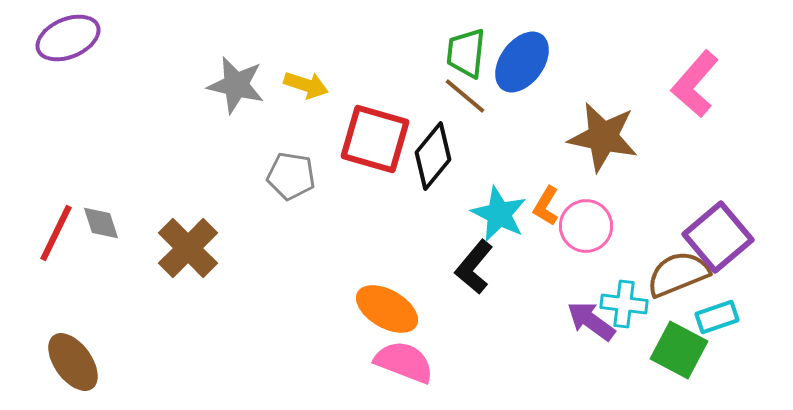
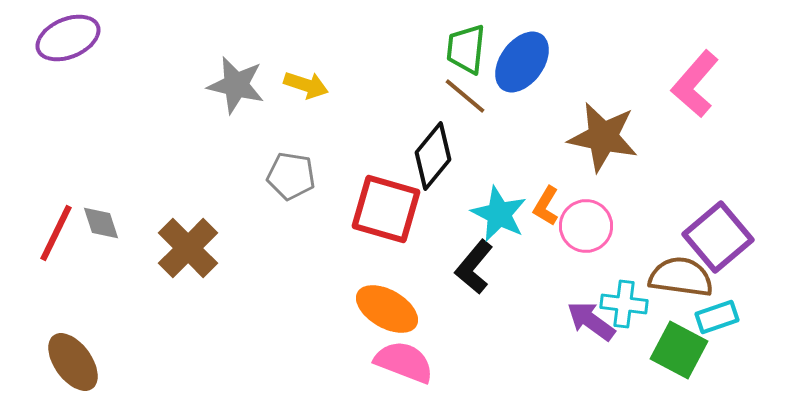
green trapezoid: moved 4 px up
red square: moved 11 px right, 70 px down
brown semicircle: moved 3 px right, 3 px down; rotated 30 degrees clockwise
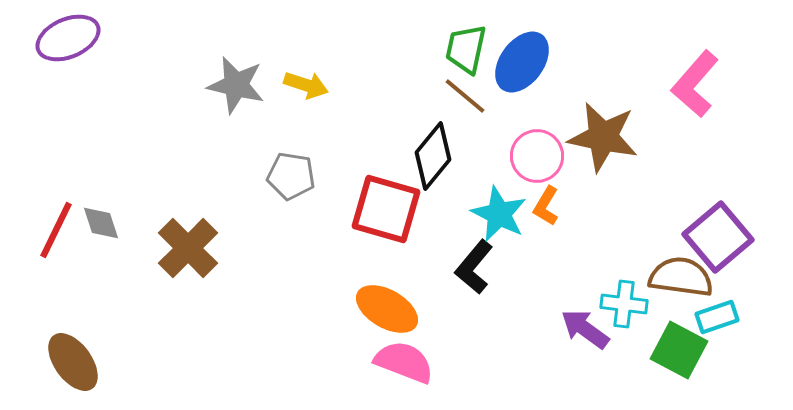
green trapezoid: rotated 6 degrees clockwise
pink circle: moved 49 px left, 70 px up
red line: moved 3 px up
purple arrow: moved 6 px left, 8 px down
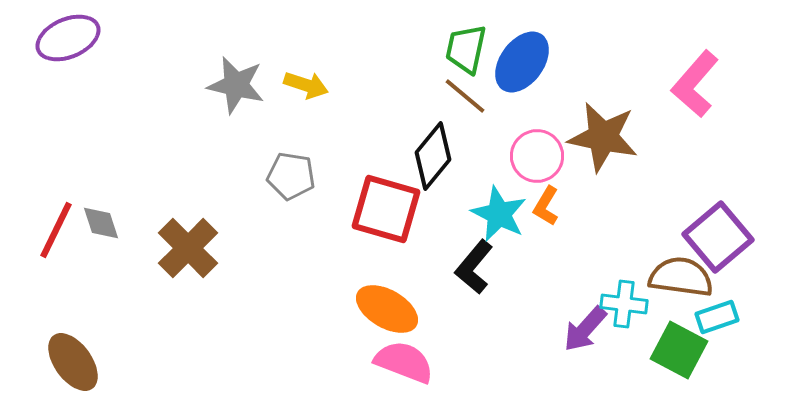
purple arrow: rotated 84 degrees counterclockwise
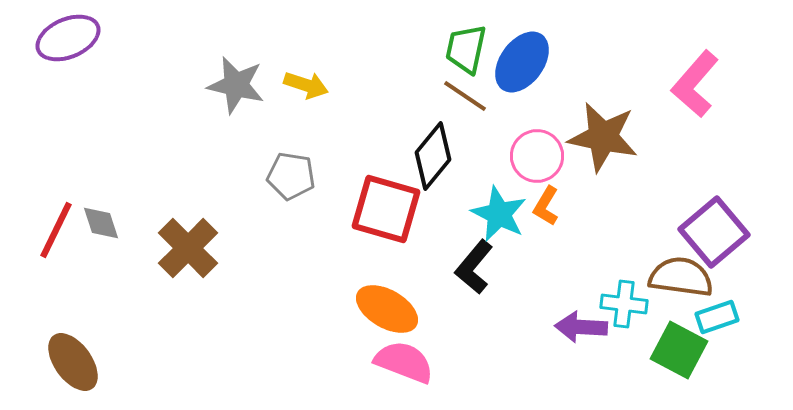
brown line: rotated 6 degrees counterclockwise
purple square: moved 4 px left, 5 px up
purple arrow: moved 4 px left, 2 px up; rotated 51 degrees clockwise
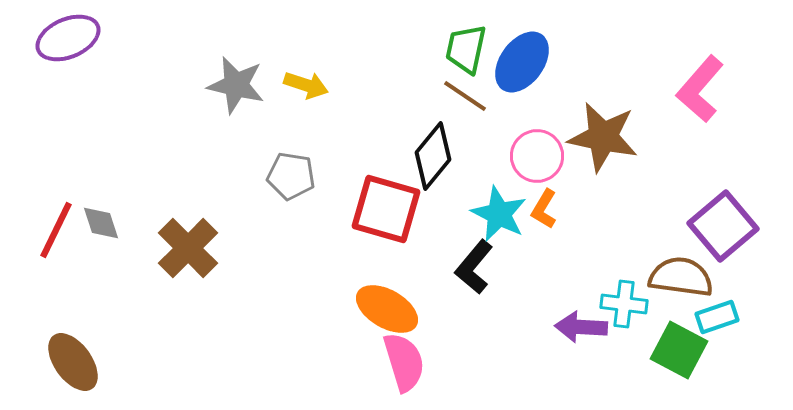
pink L-shape: moved 5 px right, 5 px down
orange L-shape: moved 2 px left, 3 px down
purple square: moved 9 px right, 6 px up
pink semicircle: rotated 52 degrees clockwise
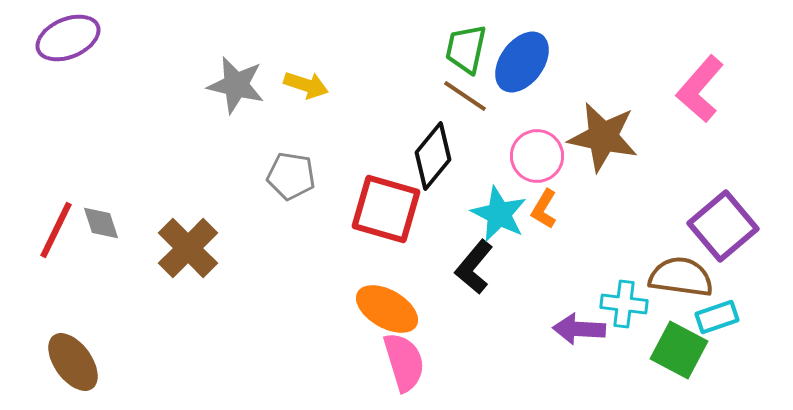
purple arrow: moved 2 px left, 2 px down
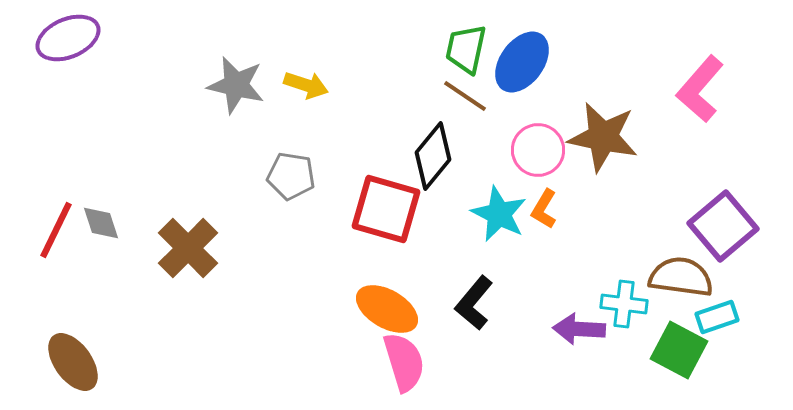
pink circle: moved 1 px right, 6 px up
black L-shape: moved 36 px down
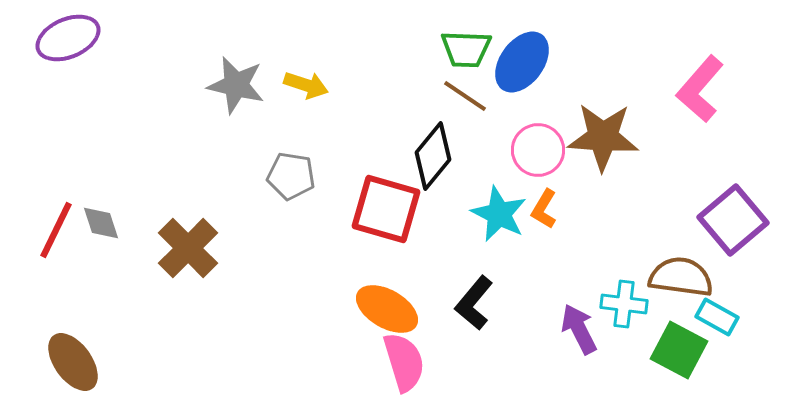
green trapezoid: rotated 100 degrees counterclockwise
brown star: rotated 8 degrees counterclockwise
purple square: moved 10 px right, 6 px up
cyan rectangle: rotated 48 degrees clockwise
purple arrow: rotated 60 degrees clockwise
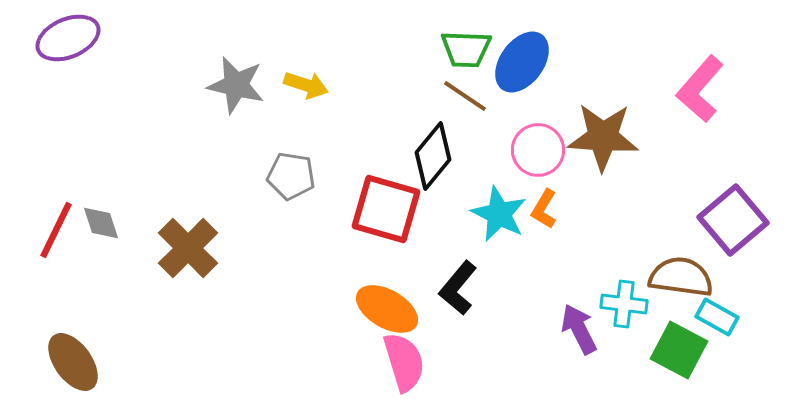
black L-shape: moved 16 px left, 15 px up
